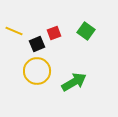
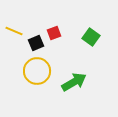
green square: moved 5 px right, 6 px down
black square: moved 1 px left, 1 px up
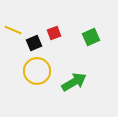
yellow line: moved 1 px left, 1 px up
green square: rotated 30 degrees clockwise
black square: moved 2 px left
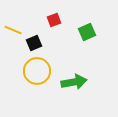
red square: moved 13 px up
green square: moved 4 px left, 5 px up
green arrow: rotated 20 degrees clockwise
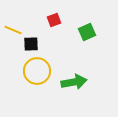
black square: moved 3 px left, 1 px down; rotated 21 degrees clockwise
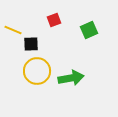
green square: moved 2 px right, 2 px up
green arrow: moved 3 px left, 4 px up
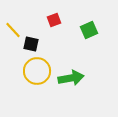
yellow line: rotated 24 degrees clockwise
black square: rotated 14 degrees clockwise
